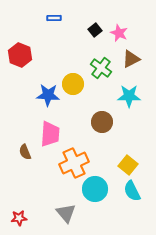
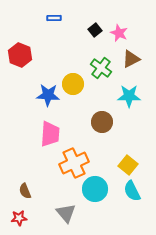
brown semicircle: moved 39 px down
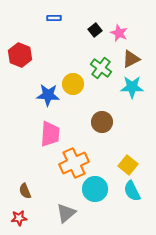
cyan star: moved 3 px right, 9 px up
gray triangle: rotated 30 degrees clockwise
